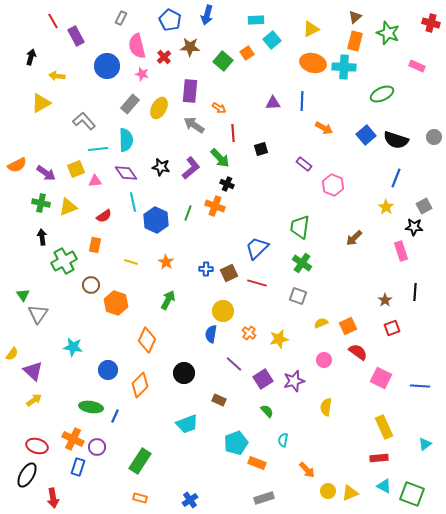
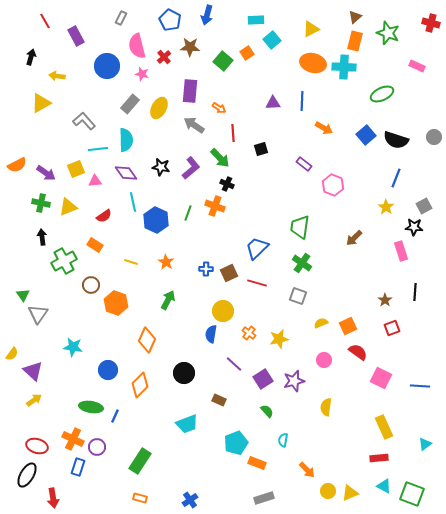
red line at (53, 21): moved 8 px left
orange rectangle at (95, 245): rotated 70 degrees counterclockwise
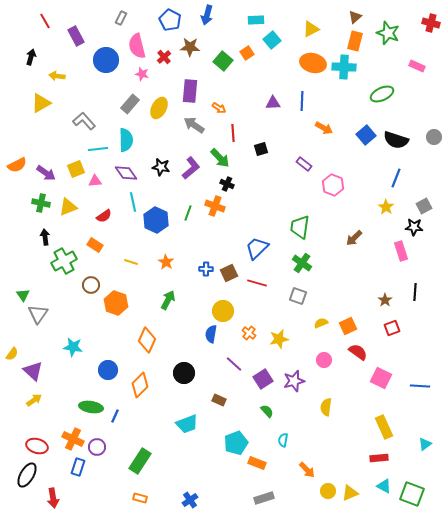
blue circle at (107, 66): moved 1 px left, 6 px up
black arrow at (42, 237): moved 3 px right
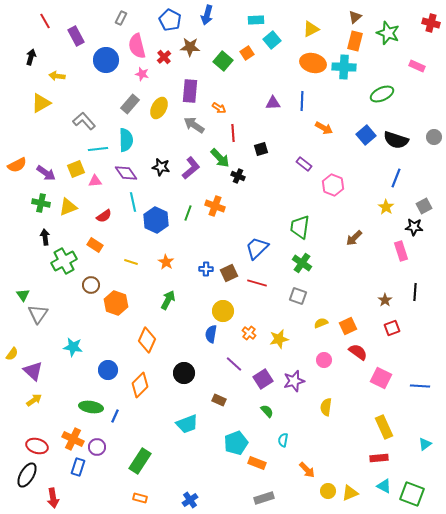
black cross at (227, 184): moved 11 px right, 8 px up
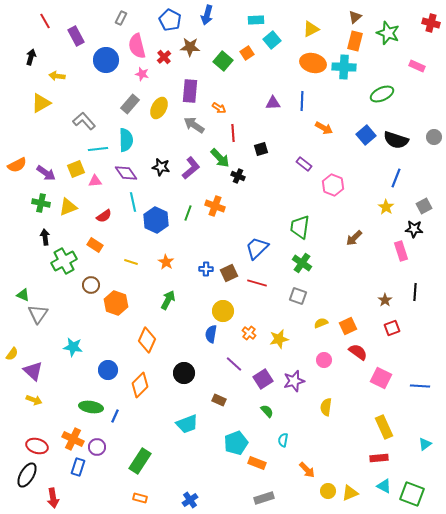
black star at (414, 227): moved 2 px down
green triangle at (23, 295): rotated 32 degrees counterclockwise
yellow arrow at (34, 400): rotated 56 degrees clockwise
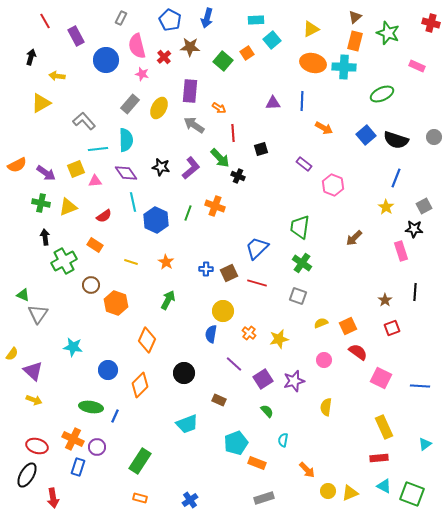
blue arrow at (207, 15): moved 3 px down
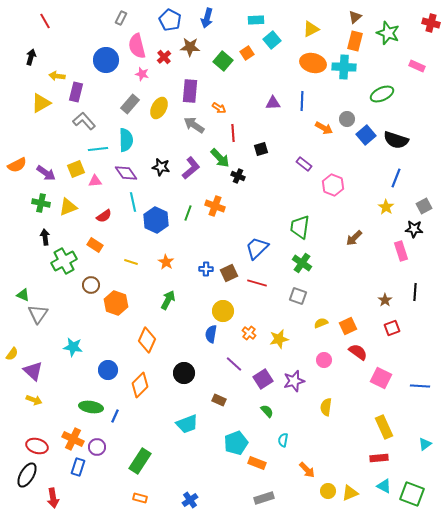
purple rectangle at (76, 36): moved 56 px down; rotated 42 degrees clockwise
gray circle at (434, 137): moved 87 px left, 18 px up
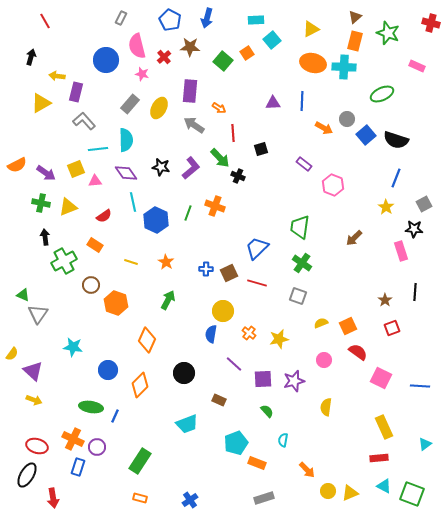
gray square at (424, 206): moved 2 px up
purple square at (263, 379): rotated 30 degrees clockwise
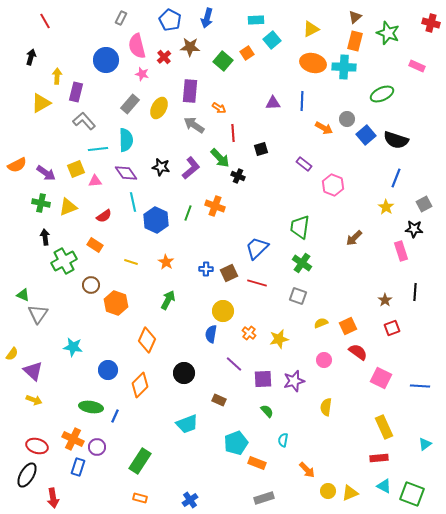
yellow arrow at (57, 76): rotated 84 degrees clockwise
